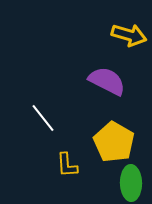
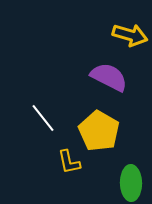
yellow arrow: moved 1 px right
purple semicircle: moved 2 px right, 4 px up
yellow pentagon: moved 15 px left, 11 px up
yellow L-shape: moved 2 px right, 3 px up; rotated 8 degrees counterclockwise
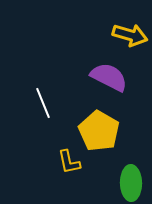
white line: moved 15 px up; rotated 16 degrees clockwise
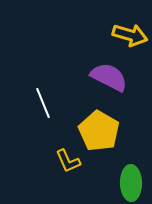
yellow L-shape: moved 1 px left, 1 px up; rotated 12 degrees counterclockwise
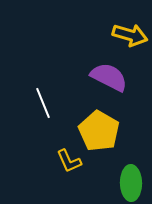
yellow L-shape: moved 1 px right
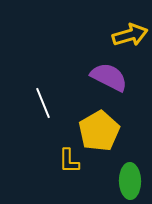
yellow arrow: rotated 32 degrees counterclockwise
yellow pentagon: rotated 12 degrees clockwise
yellow L-shape: rotated 24 degrees clockwise
green ellipse: moved 1 px left, 2 px up
